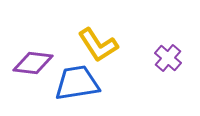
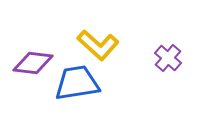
yellow L-shape: rotated 15 degrees counterclockwise
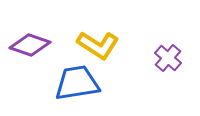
yellow L-shape: rotated 9 degrees counterclockwise
purple diamond: moved 3 px left, 18 px up; rotated 12 degrees clockwise
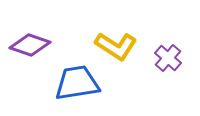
yellow L-shape: moved 18 px right, 1 px down
